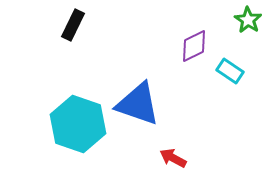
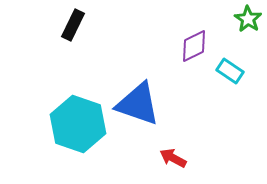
green star: moved 1 px up
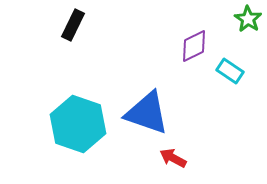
blue triangle: moved 9 px right, 9 px down
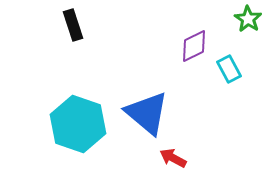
black rectangle: rotated 44 degrees counterclockwise
cyan rectangle: moved 1 px left, 2 px up; rotated 28 degrees clockwise
blue triangle: rotated 21 degrees clockwise
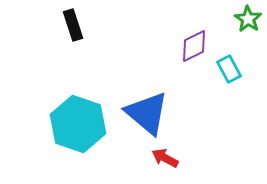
red arrow: moved 8 px left
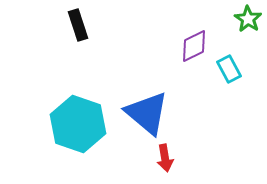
black rectangle: moved 5 px right
red arrow: rotated 128 degrees counterclockwise
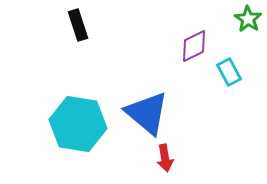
cyan rectangle: moved 3 px down
cyan hexagon: rotated 10 degrees counterclockwise
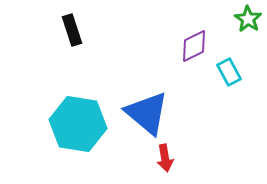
black rectangle: moved 6 px left, 5 px down
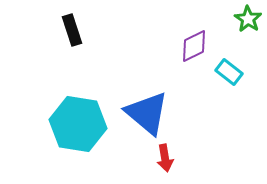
cyan rectangle: rotated 24 degrees counterclockwise
